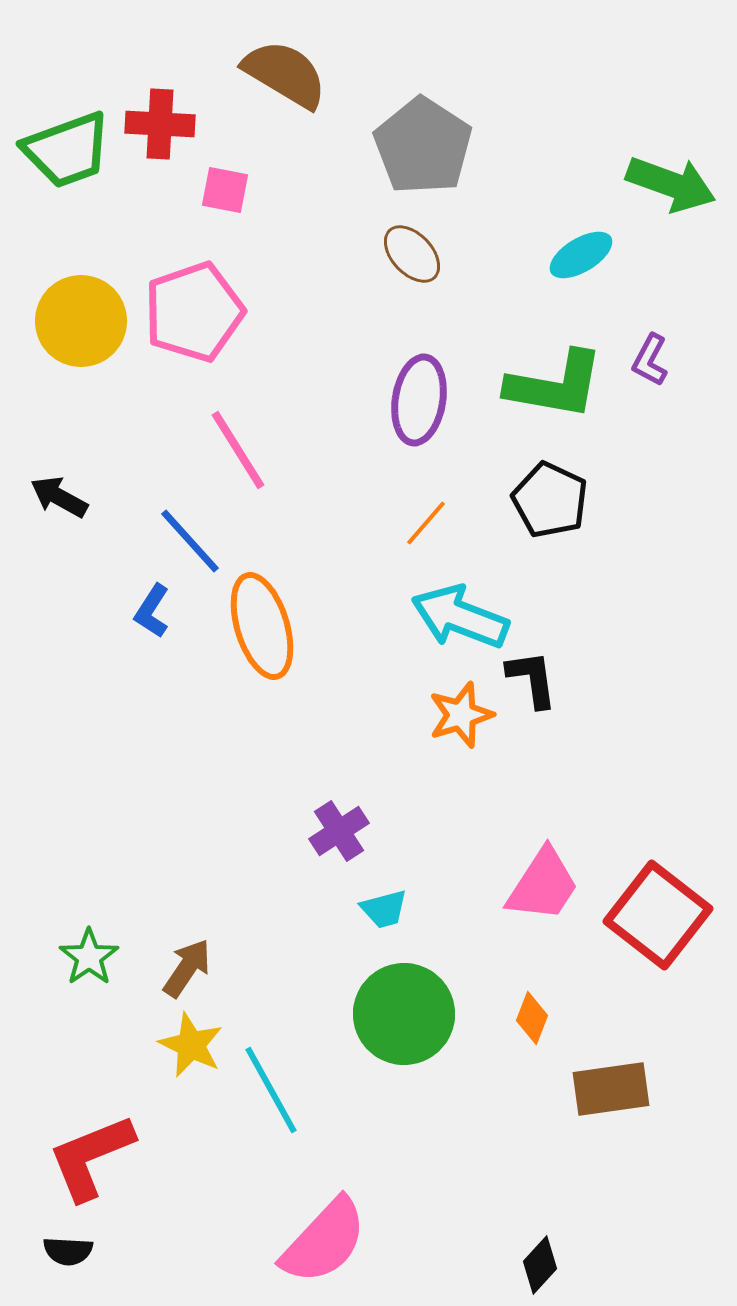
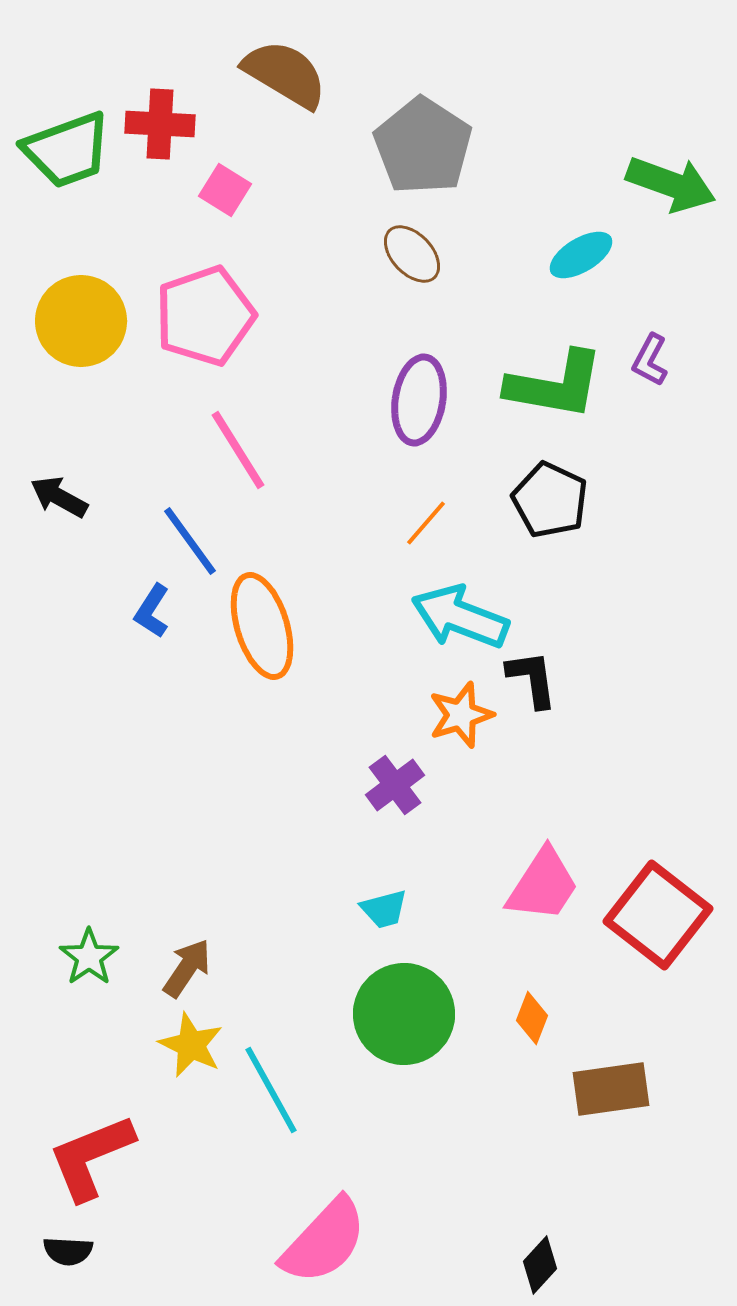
pink square: rotated 21 degrees clockwise
pink pentagon: moved 11 px right, 4 px down
blue line: rotated 6 degrees clockwise
purple cross: moved 56 px right, 46 px up; rotated 4 degrees counterclockwise
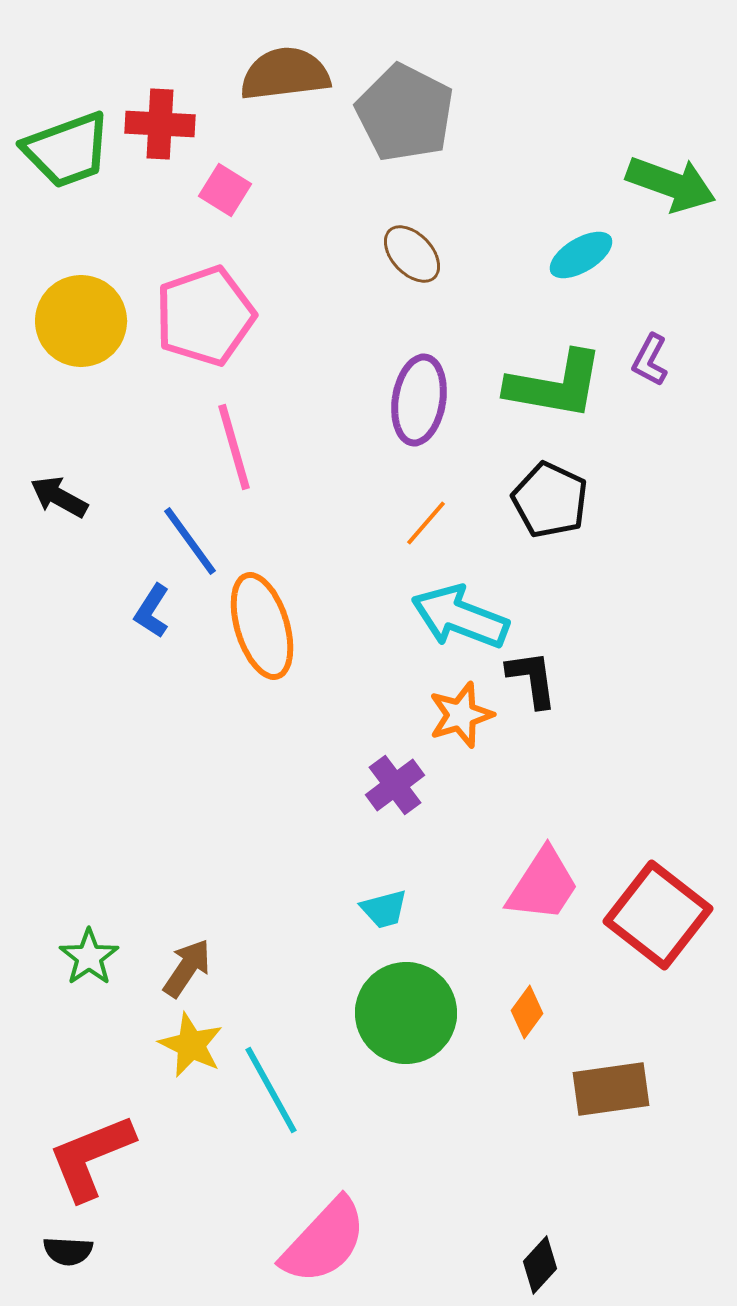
brown semicircle: rotated 38 degrees counterclockwise
gray pentagon: moved 18 px left, 33 px up; rotated 6 degrees counterclockwise
pink line: moved 4 px left, 3 px up; rotated 16 degrees clockwise
green circle: moved 2 px right, 1 px up
orange diamond: moved 5 px left, 6 px up; rotated 15 degrees clockwise
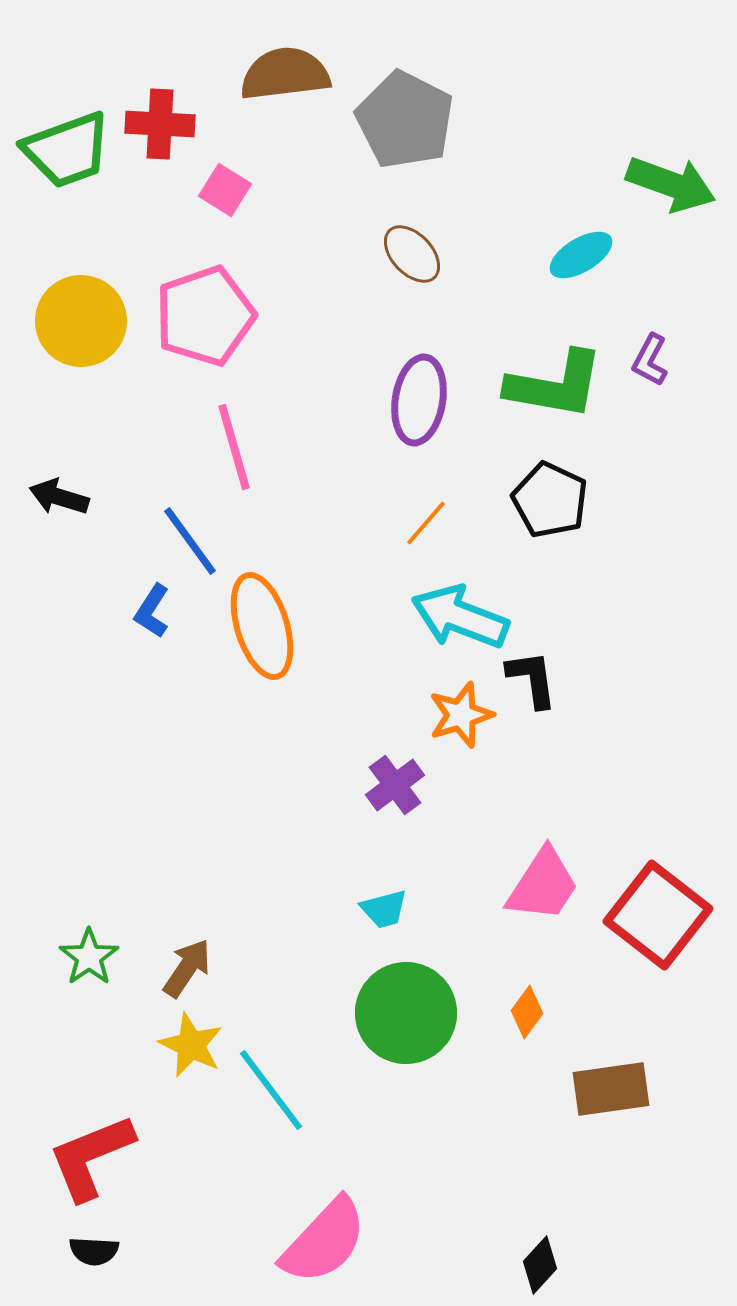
gray pentagon: moved 7 px down
black arrow: rotated 12 degrees counterclockwise
cyan line: rotated 8 degrees counterclockwise
black semicircle: moved 26 px right
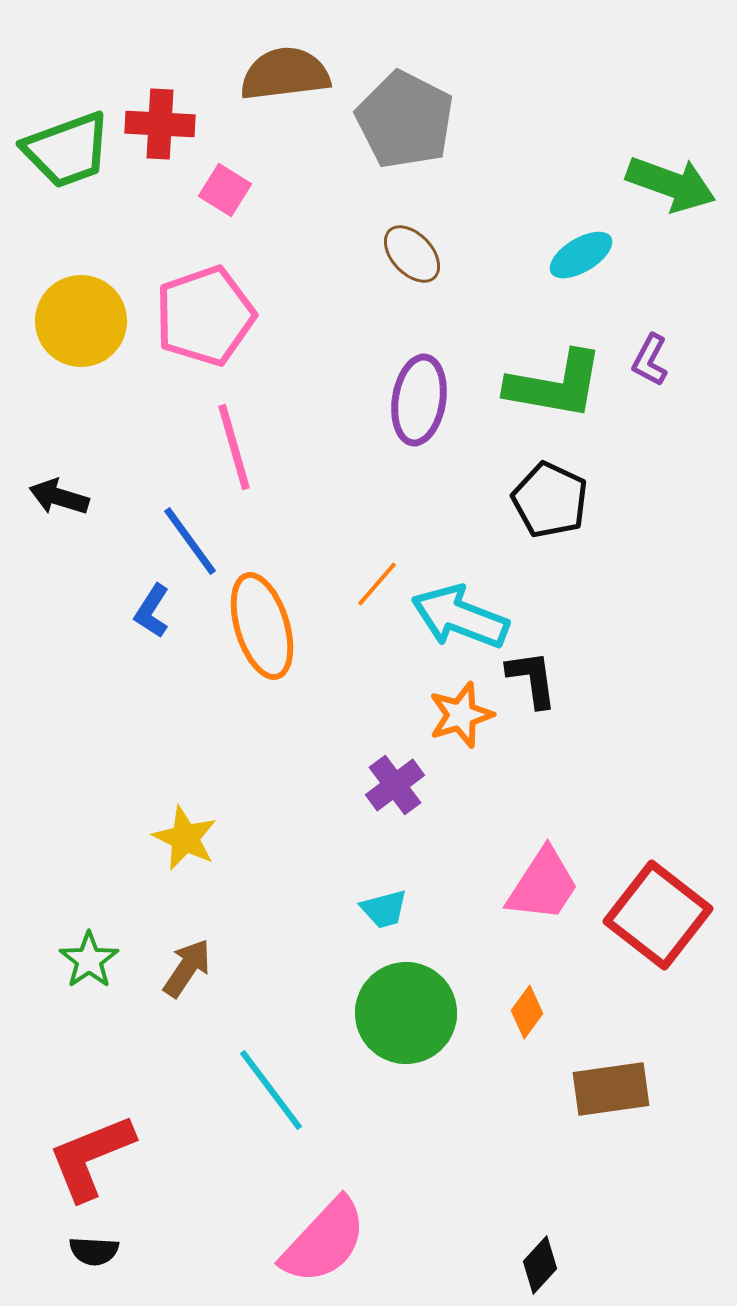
orange line: moved 49 px left, 61 px down
green star: moved 3 px down
yellow star: moved 6 px left, 207 px up
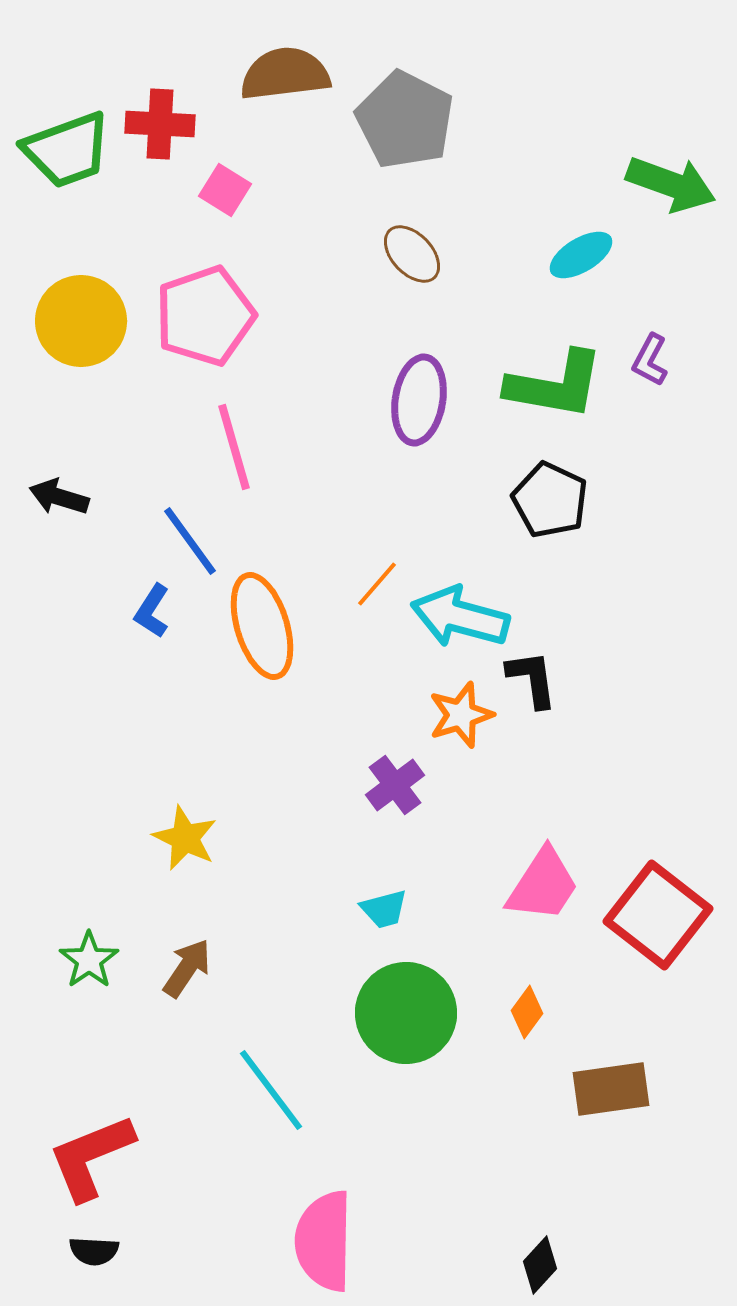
cyan arrow: rotated 6 degrees counterclockwise
pink semicircle: rotated 138 degrees clockwise
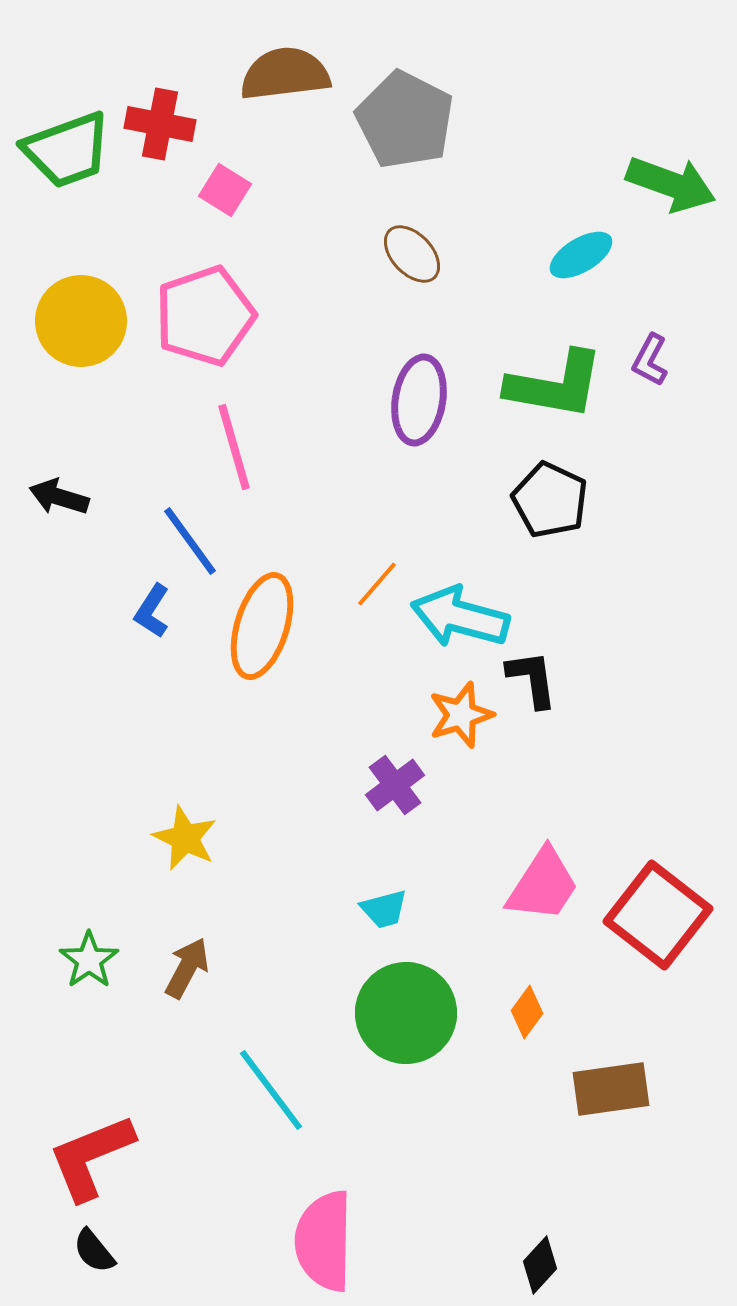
red cross: rotated 8 degrees clockwise
orange ellipse: rotated 34 degrees clockwise
brown arrow: rotated 6 degrees counterclockwise
black semicircle: rotated 48 degrees clockwise
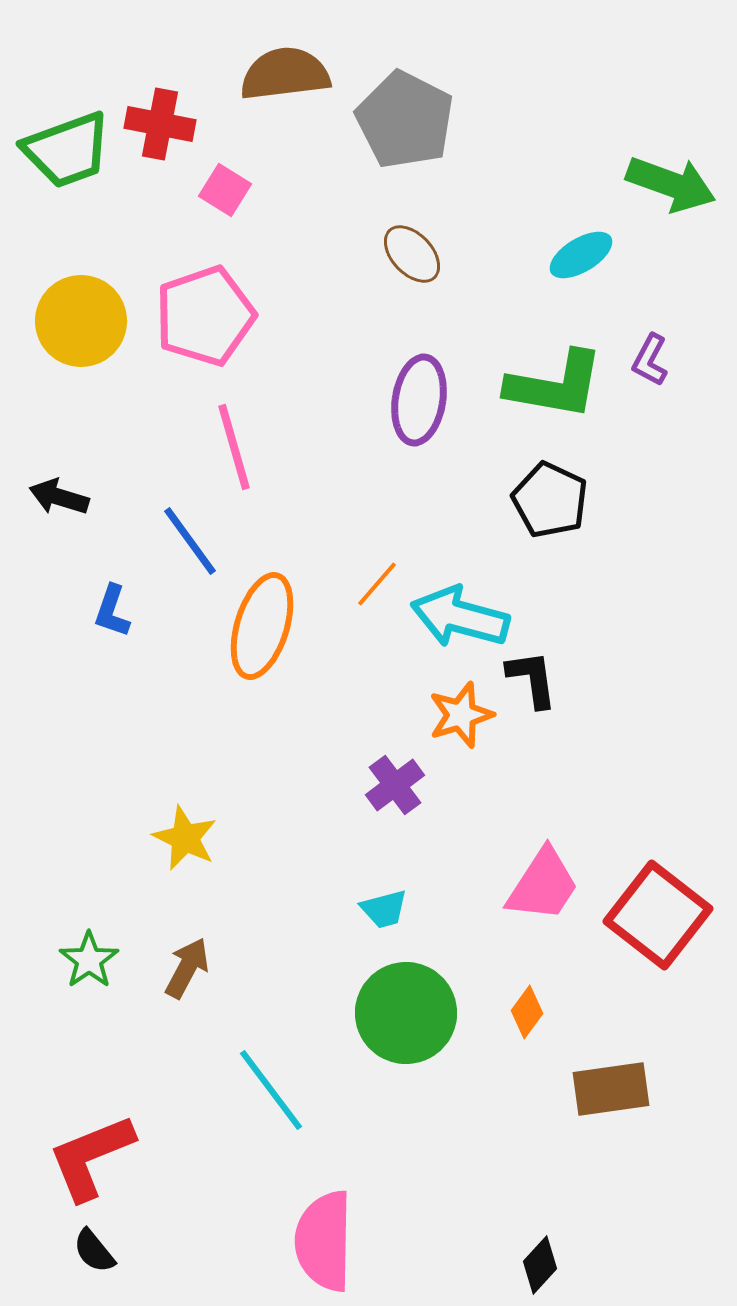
blue L-shape: moved 40 px left; rotated 14 degrees counterclockwise
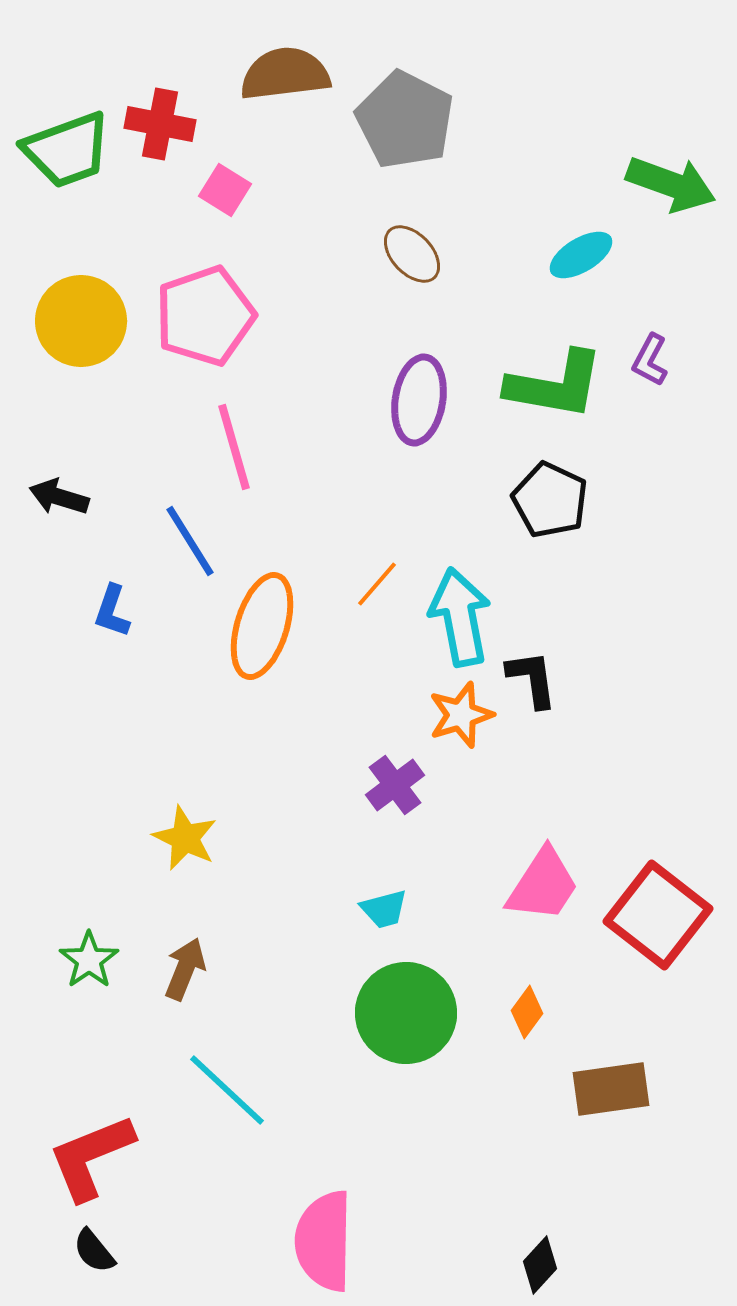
blue line: rotated 4 degrees clockwise
cyan arrow: rotated 64 degrees clockwise
brown arrow: moved 2 px left, 1 px down; rotated 6 degrees counterclockwise
cyan line: moved 44 px left; rotated 10 degrees counterclockwise
